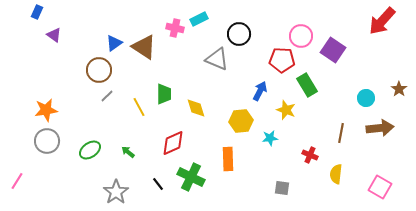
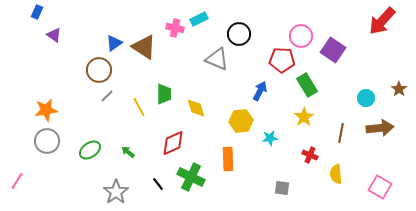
yellow star: moved 18 px right, 7 px down; rotated 18 degrees clockwise
yellow semicircle: rotated 12 degrees counterclockwise
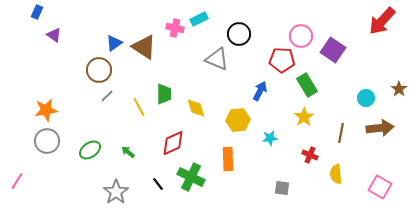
yellow hexagon: moved 3 px left, 1 px up
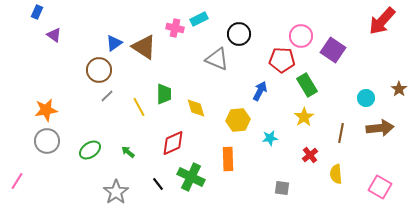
red cross: rotated 28 degrees clockwise
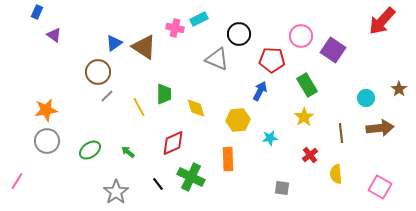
red pentagon: moved 10 px left
brown circle: moved 1 px left, 2 px down
brown line: rotated 18 degrees counterclockwise
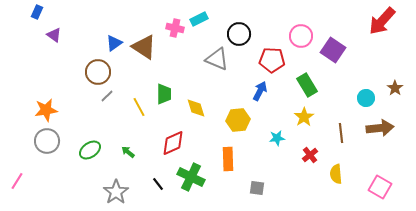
brown star: moved 4 px left, 1 px up
cyan star: moved 7 px right
gray square: moved 25 px left
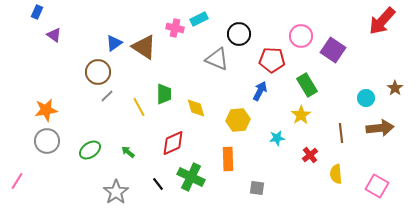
yellow star: moved 3 px left, 2 px up
pink square: moved 3 px left, 1 px up
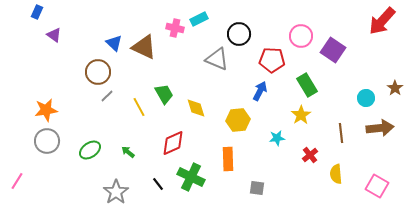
blue triangle: rotated 42 degrees counterclockwise
brown triangle: rotated 8 degrees counterclockwise
green trapezoid: rotated 30 degrees counterclockwise
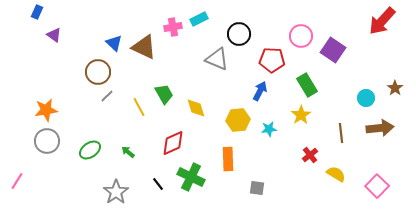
pink cross: moved 2 px left, 1 px up; rotated 24 degrees counterclockwise
cyan star: moved 8 px left, 9 px up
yellow semicircle: rotated 126 degrees clockwise
pink square: rotated 15 degrees clockwise
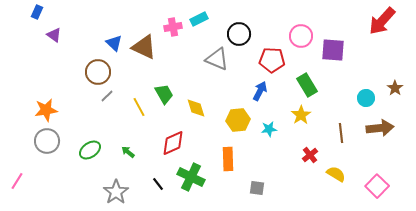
purple square: rotated 30 degrees counterclockwise
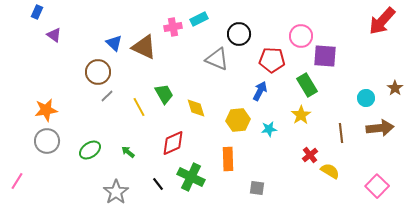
purple square: moved 8 px left, 6 px down
yellow semicircle: moved 6 px left, 3 px up
